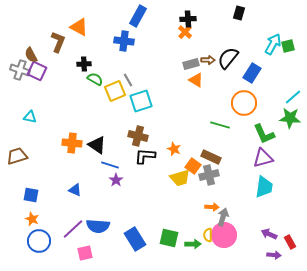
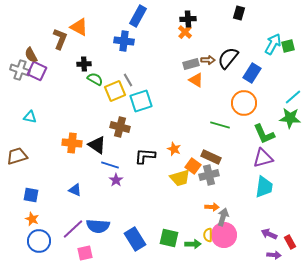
brown L-shape at (58, 42): moved 2 px right, 3 px up
brown cross at (138, 136): moved 18 px left, 9 px up
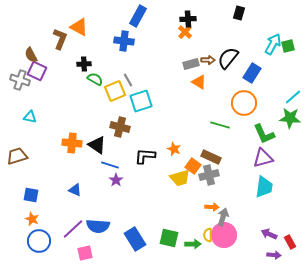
gray cross at (20, 70): moved 10 px down
orange triangle at (196, 80): moved 3 px right, 2 px down
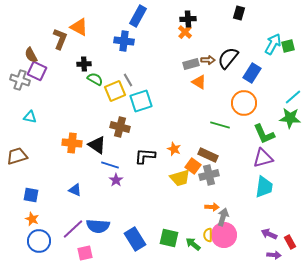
brown rectangle at (211, 157): moved 3 px left, 2 px up
green arrow at (193, 244): rotated 140 degrees counterclockwise
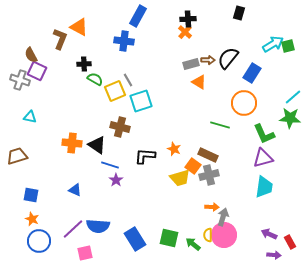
cyan arrow at (273, 44): rotated 30 degrees clockwise
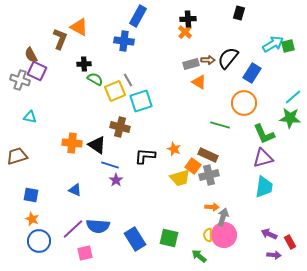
green arrow at (193, 244): moved 6 px right, 12 px down
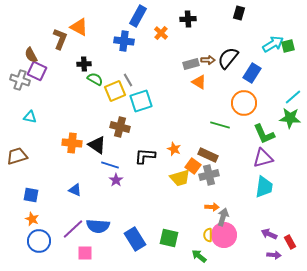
orange cross at (185, 32): moved 24 px left, 1 px down
pink square at (85, 253): rotated 14 degrees clockwise
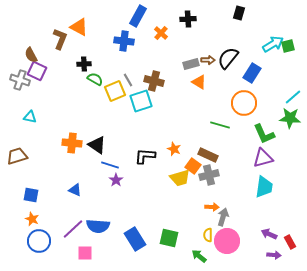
brown cross at (120, 127): moved 34 px right, 46 px up
pink circle at (224, 235): moved 3 px right, 6 px down
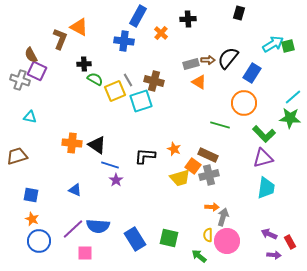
green L-shape at (264, 134): rotated 20 degrees counterclockwise
cyan trapezoid at (264, 187): moved 2 px right, 1 px down
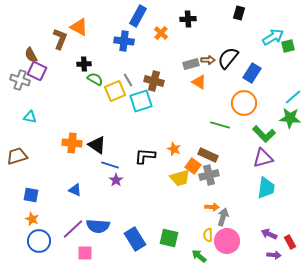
cyan arrow at (273, 44): moved 7 px up
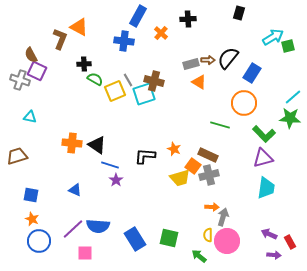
cyan square at (141, 101): moved 3 px right, 7 px up
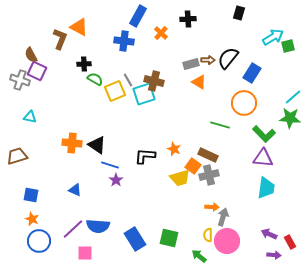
purple triangle at (263, 158): rotated 20 degrees clockwise
